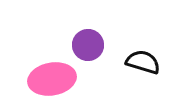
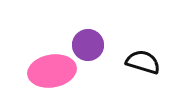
pink ellipse: moved 8 px up
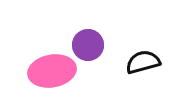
black semicircle: rotated 32 degrees counterclockwise
